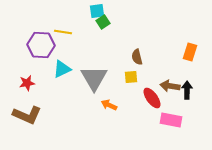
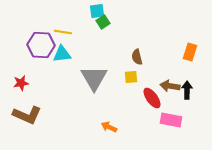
cyan triangle: moved 15 px up; rotated 18 degrees clockwise
red star: moved 6 px left
orange arrow: moved 22 px down
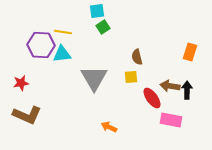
green square: moved 5 px down
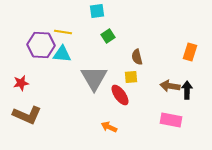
green square: moved 5 px right, 9 px down
cyan triangle: rotated 12 degrees clockwise
red ellipse: moved 32 px left, 3 px up
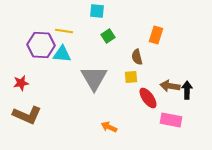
cyan square: rotated 14 degrees clockwise
yellow line: moved 1 px right, 1 px up
orange rectangle: moved 34 px left, 17 px up
red ellipse: moved 28 px right, 3 px down
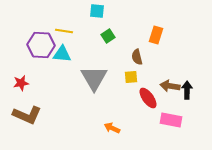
orange arrow: moved 3 px right, 1 px down
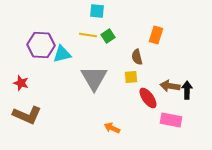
yellow line: moved 24 px right, 4 px down
cyan triangle: rotated 18 degrees counterclockwise
red star: rotated 28 degrees clockwise
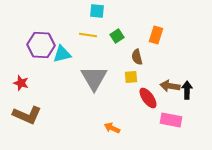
green square: moved 9 px right
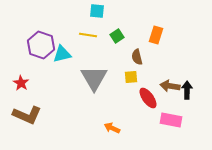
purple hexagon: rotated 16 degrees clockwise
red star: rotated 14 degrees clockwise
